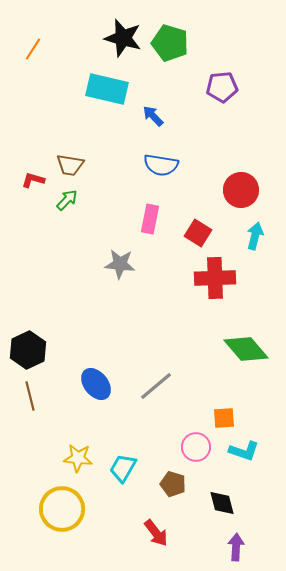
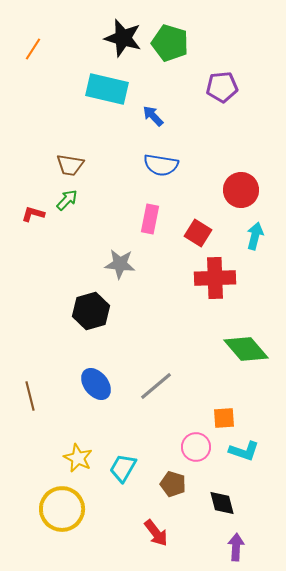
red L-shape: moved 34 px down
black hexagon: moved 63 px right, 39 px up; rotated 9 degrees clockwise
yellow star: rotated 20 degrees clockwise
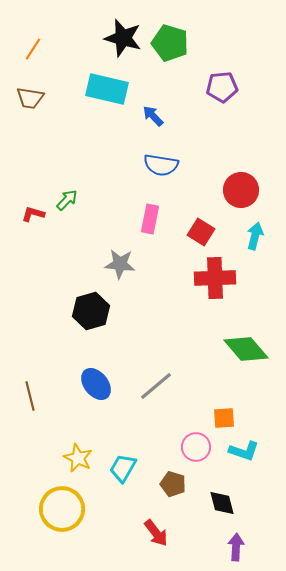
brown trapezoid: moved 40 px left, 67 px up
red square: moved 3 px right, 1 px up
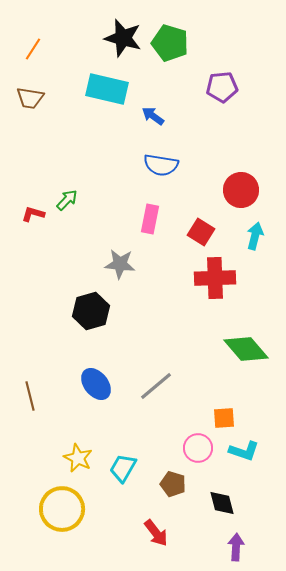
blue arrow: rotated 10 degrees counterclockwise
pink circle: moved 2 px right, 1 px down
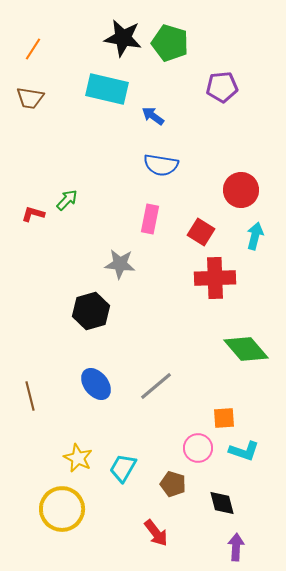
black star: rotated 6 degrees counterclockwise
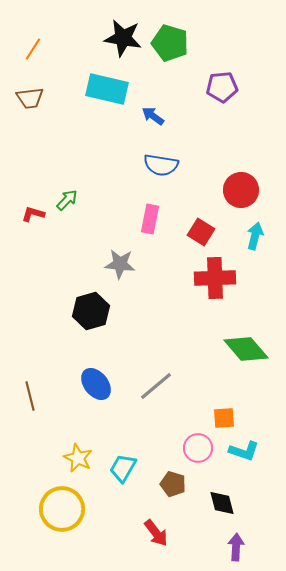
brown trapezoid: rotated 16 degrees counterclockwise
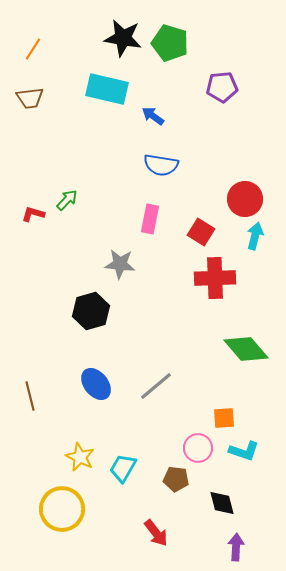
red circle: moved 4 px right, 9 px down
yellow star: moved 2 px right, 1 px up
brown pentagon: moved 3 px right, 5 px up; rotated 10 degrees counterclockwise
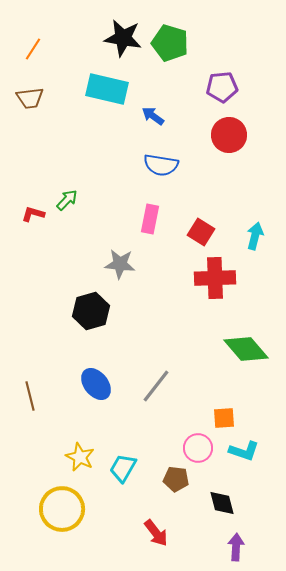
red circle: moved 16 px left, 64 px up
gray line: rotated 12 degrees counterclockwise
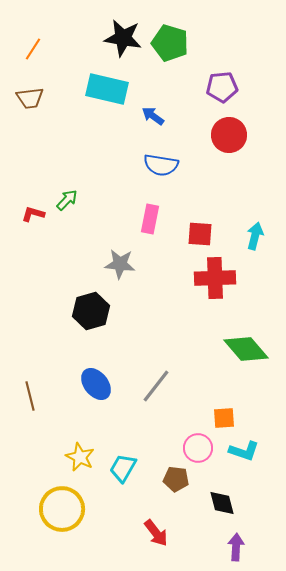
red square: moved 1 px left, 2 px down; rotated 28 degrees counterclockwise
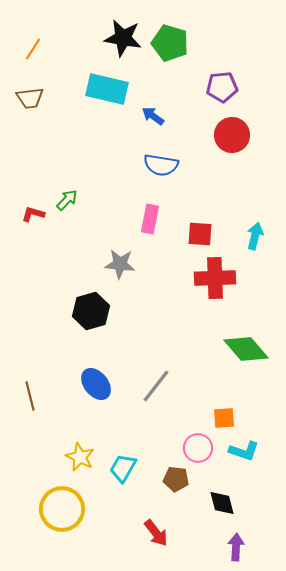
red circle: moved 3 px right
